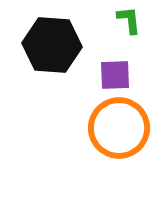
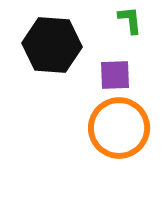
green L-shape: moved 1 px right
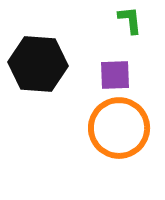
black hexagon: moved 14 px left, 19 px down
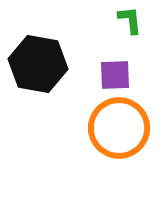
black hexagon: rotated 6 degrees clockwise
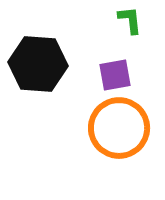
black hexagon: rotated 6 degrees counterclockwise
purple square: rotated 8 degrees counterclockwise
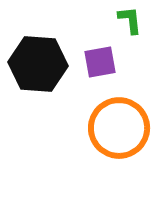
purple square: moved 15 px left, 13 px up
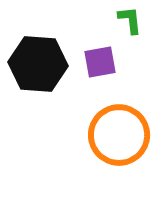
orange circle: moved 7 px down
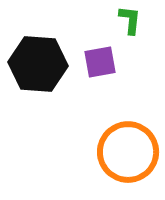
green L-shape: rotated 12 degrees clockwise
orange circle: moved 9 px right, 17 px down
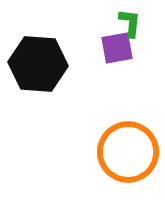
green L-shape: moved 3 px down
purple square: moved 17 px right, 14 px up
